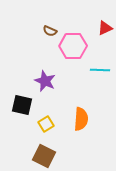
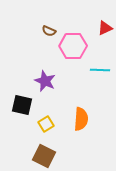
brown semicircle: moved 1 px left
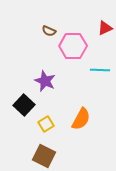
black square: moved 2 px right; rotated 30 degrees clockwise
orange semicircle: rotated 25 degrees clockwise
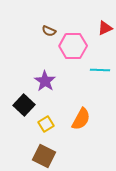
purple star: rotated 10 degrees clockwise
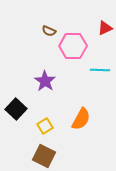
black square: moved 8 px left, 4 px down
yellow square: moved 1 px left, 2 px down
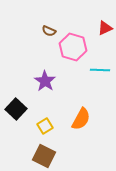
pink hexagon: moved 1 px down; rotated 16 degrees clockwise
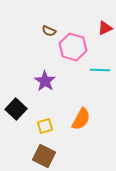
yellow square: rotated 14 degrees clockwise
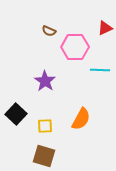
pink hexagon: moved 2 px right; rotated 16 degrees counterclockwise
black square: moved 5 px down
yellow square: rotated 14 degrees clockwise
brown square: rotated 10 degrees counterclockwise
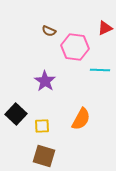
pink hexagon: rotated 8 degrees clockwise
yellow square: moved 3 px left
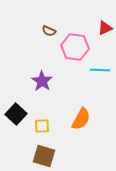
purple star: moved 3 px left
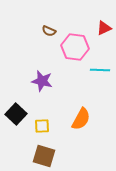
red triangle: moved 1 px left
purple star: rotated 20 degrees counterclockwise
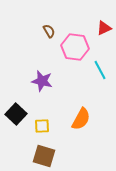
brown semicircle: rotated 144 degrees counterclockwise
cyan line: rotated 60 degrees clockwise
